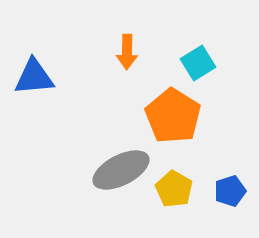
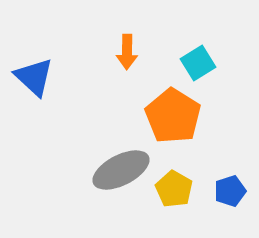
blue triangle: rotated 48 degrees clockwise
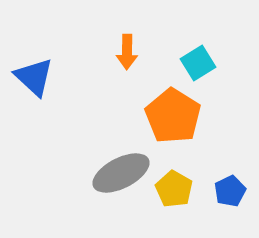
gray ellipse: moved 3 px down
blue pentagon: rotated 8 degrees counterclockwise
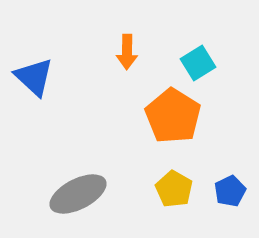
gray ellipse: moved 43 px left, 21 px down
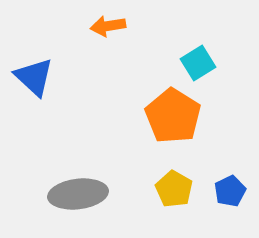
orange arrow: moved 19 px left, 26 px up; rotated 80 degrees clockwise
gray ellipse: rotated 20 degrees clockwise
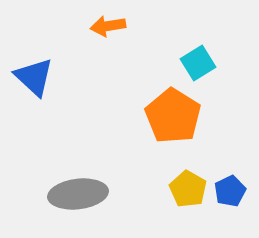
yellow pentagon: moved 14 px right
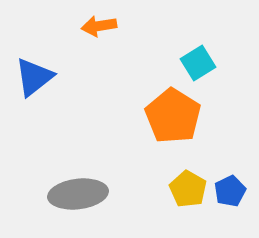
orange arrow: moved 9 px left
blue triangle: rotated 39 degrees clockwise
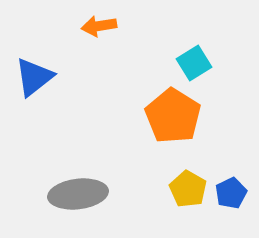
cyan square: moved 4 px left
blue pentagon: moved 1 px right, 2 px down
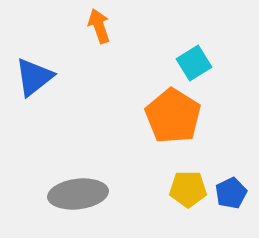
orange arrow: rotated 80 degrees clockwise
yellow pentagon: rotated 30 degrees counterclockwise
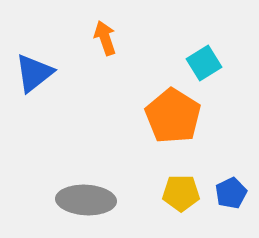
orange arrow: moved 6 px right, 12 px down
cyan square: moved 10 px right
blue triangle: moved 4 px up
yellow pentagon: moved 7 px left, 4 px down
gray ellipse: moved 8 px right, 6 px down; rotated 10 degrees clockwise
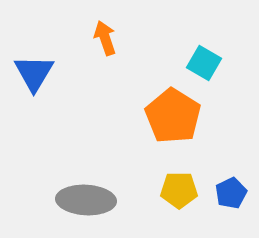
cyan square: rotated 28 degrees counterclockwise
blue triangle: rotated 21 degrees counterclockwise
yellow pentagon: moved 2 px left, 3 px up
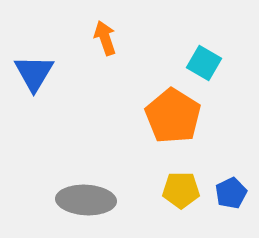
yellow pentagon: moved 2 px right
